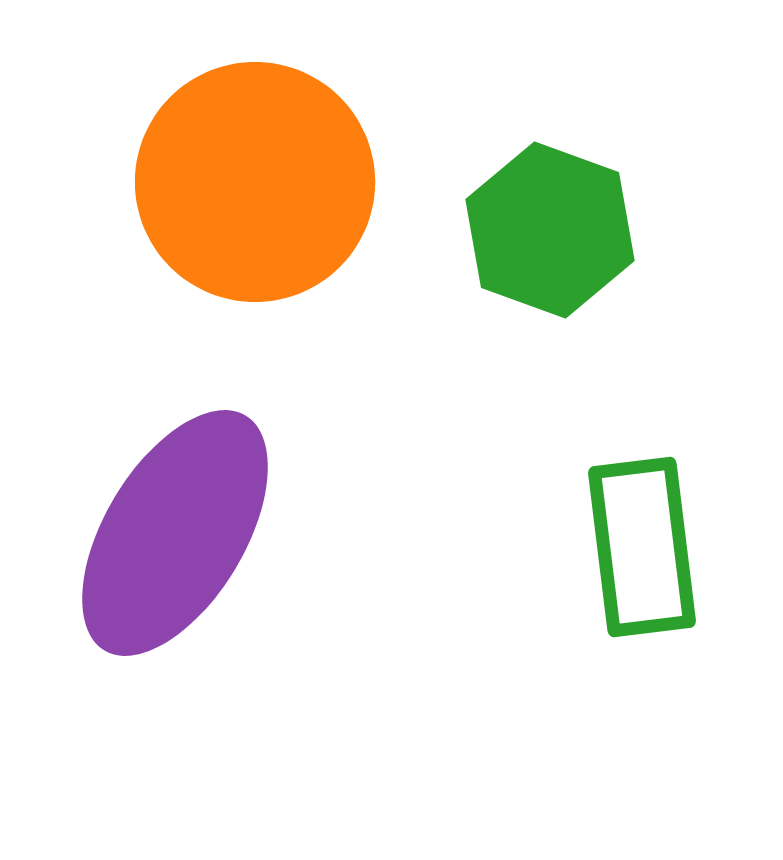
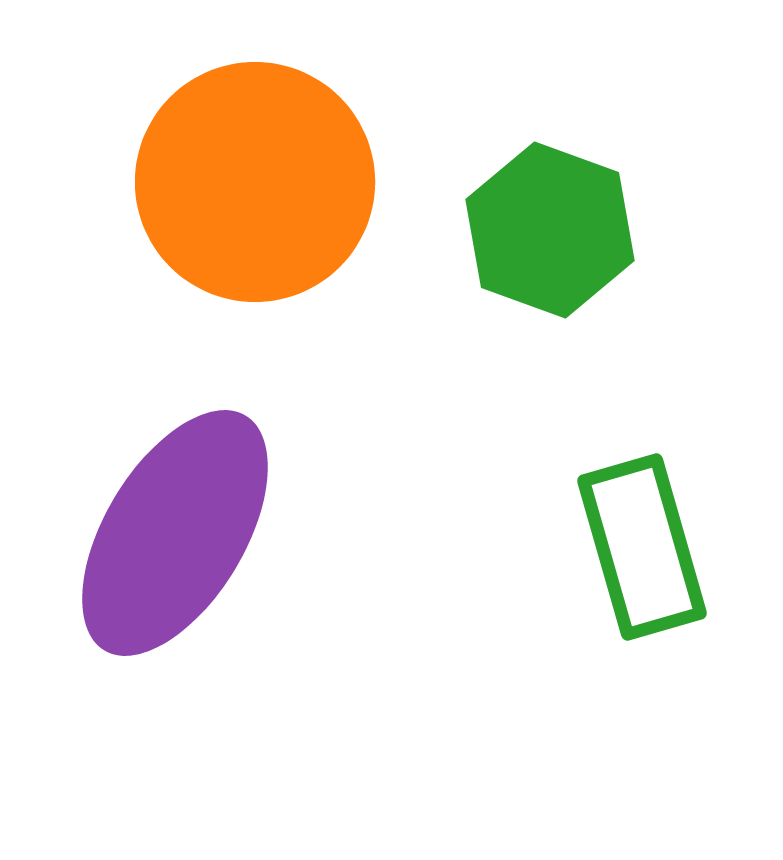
green rectangle: rotated 9 degrees counterclockwise
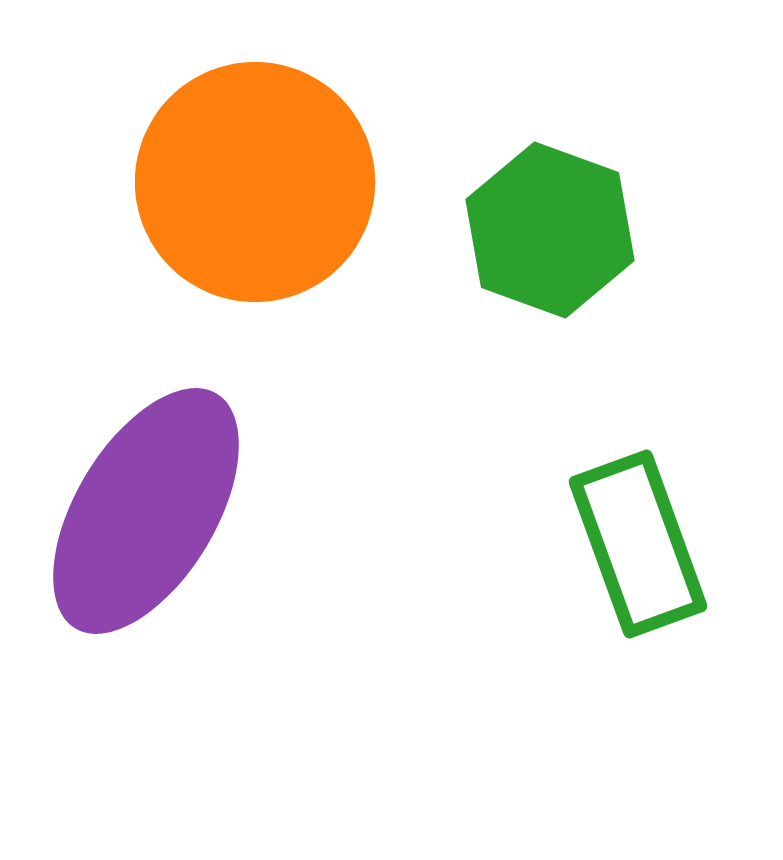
purple ellipse: moved 29 px left, 22 px up
green rectangle: moved 4 px left, 3 px up; rotated 4 degrees counterclockwise
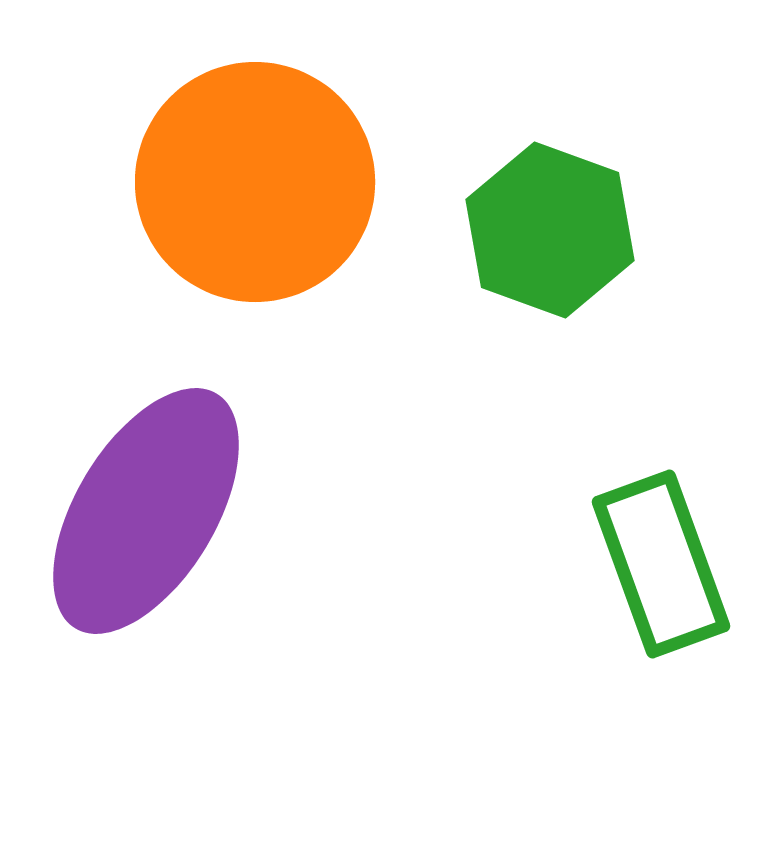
green rectangle: moved 23 px right, 20 px down
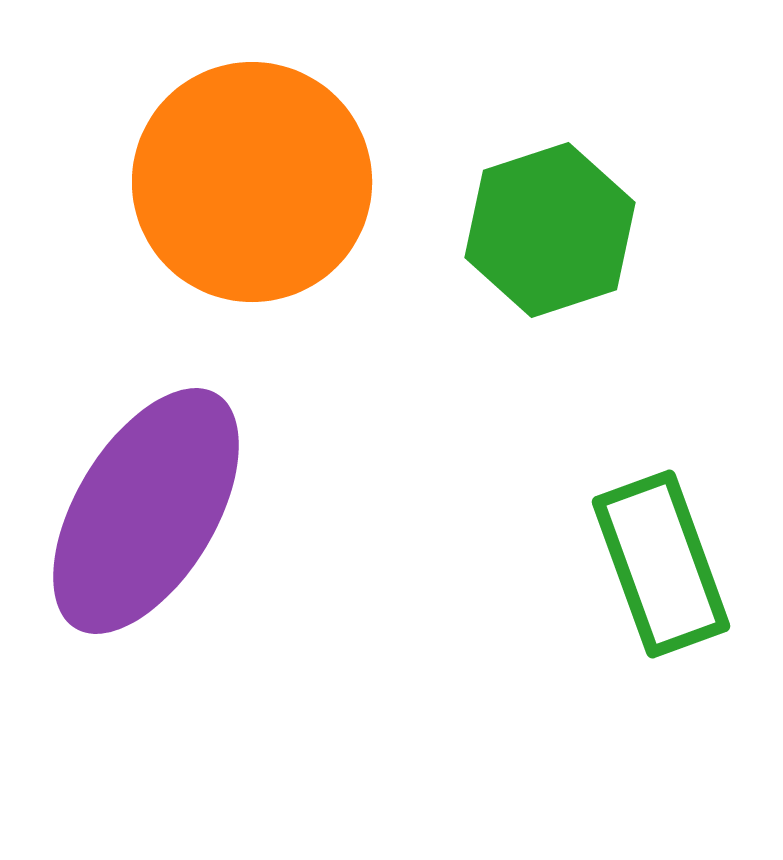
orange circle: moved 3 px left
green hexagon: rotated 22 degrees clockwise
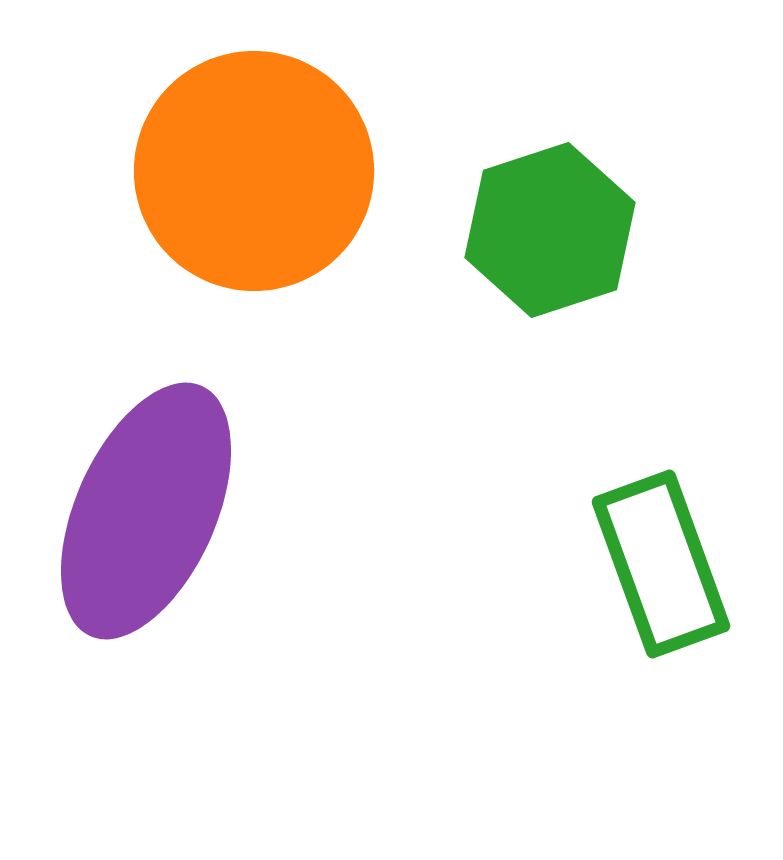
orange circle: moved 2 px right, 11 px up
purple ellipse: rotated 7 degrees counterclockwise
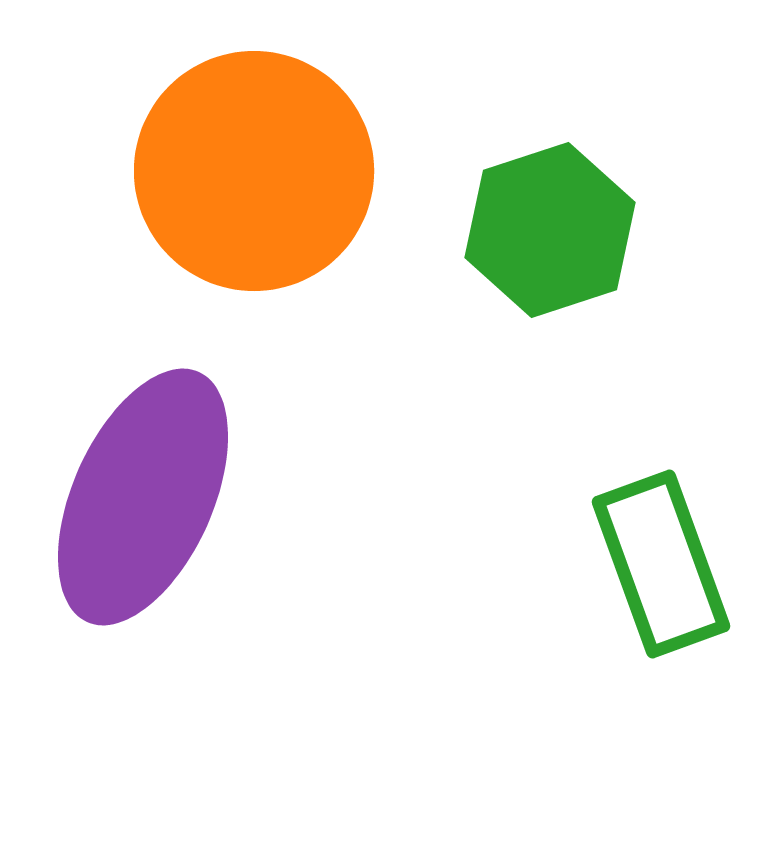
purple ellipse: moved 3 px left, 14 px up
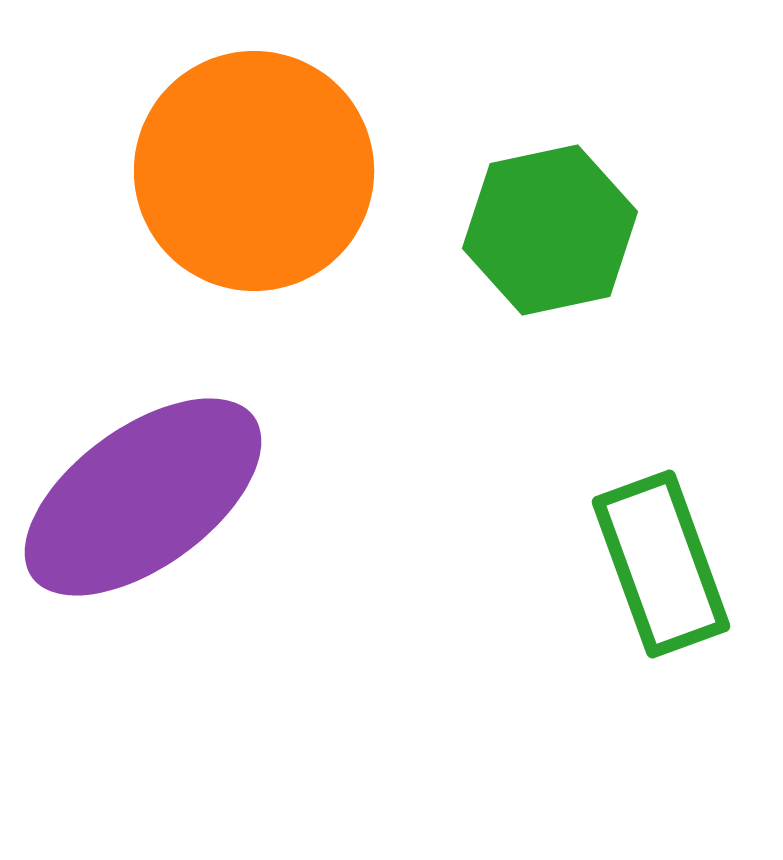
green hexagon: rotated 6 degrees clockwise
purple ellipse: rotated 30 degrees clockwise
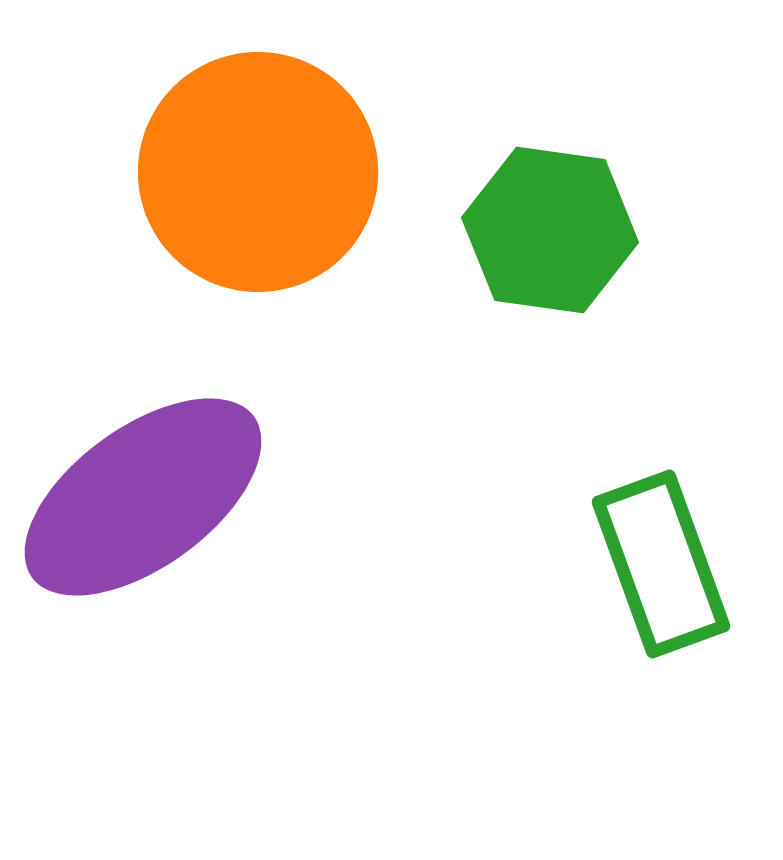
orange circle: moved 4 px right, 1 px down
green hexagon: rotated 20 degrees clockwise
